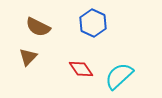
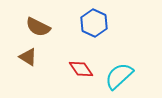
blue hexagon: moved 1 px right
brown triangle: rotated 42 degrees counterclockwise
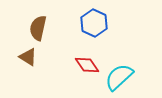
brown semicircle: moved 1 px down; rotated 75 degrees clockwise
red diamond: moved 6 px right, 4 px up
cyan semicircle: moved 1 px down
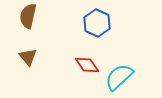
blue hexagon: moved 3 px right
brown semicircle: moved 10 px left, 12 px up
brown triangle: rotated 18 degrees clockwise
